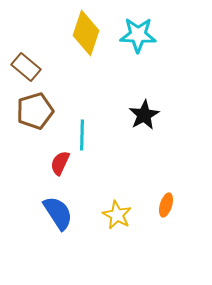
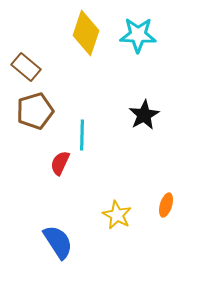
blue semicircle: moved 29 px down
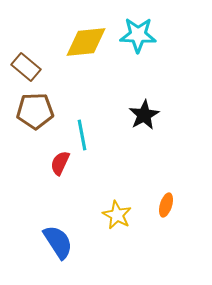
yellow diamond: moved 9 px down; rotated 66 degrees clockwise
brown pentagon: rotated 15 degrees clockwise
cyan line: rotated 12 degrees counterclockwise
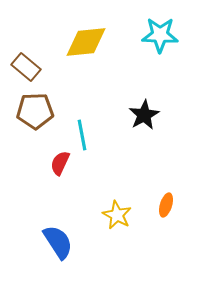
cyan star: moved 22 px right
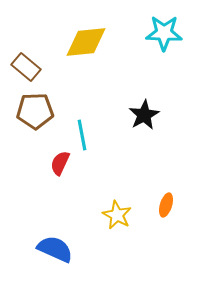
cyan star: moved 4 px right, 2 px up
blue semicircle: moved 3 px left, 7 px down; rotated 33 degrees counterclockwise
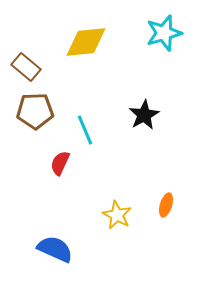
cyan star: rotated 18 degrees counterclockwise
cyan line: moved 3 px right, 5 px up; rotated 12 degrees counterclockwise
